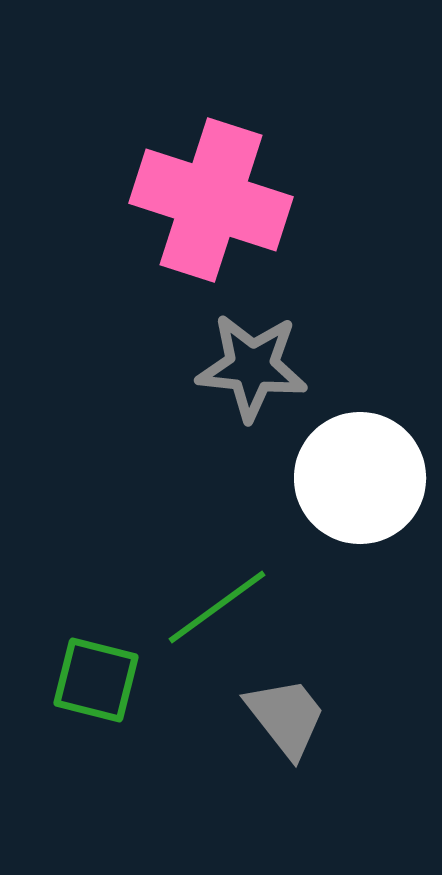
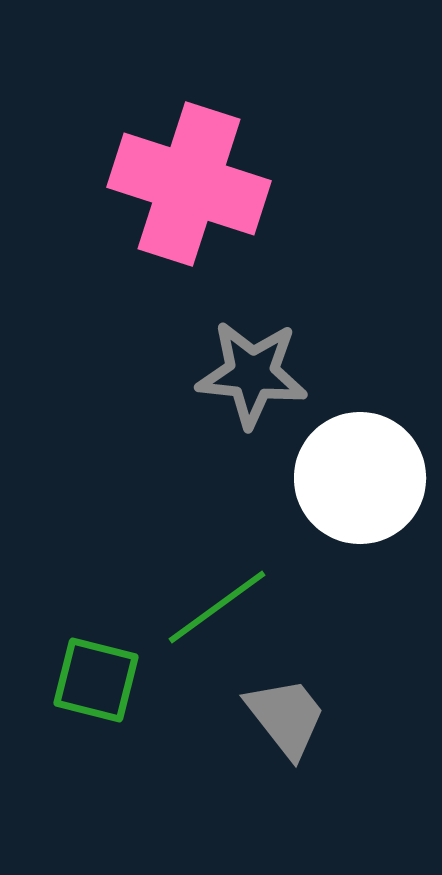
pink cross: moved 22 px left, 16 px up
gray star: moved 7 px down
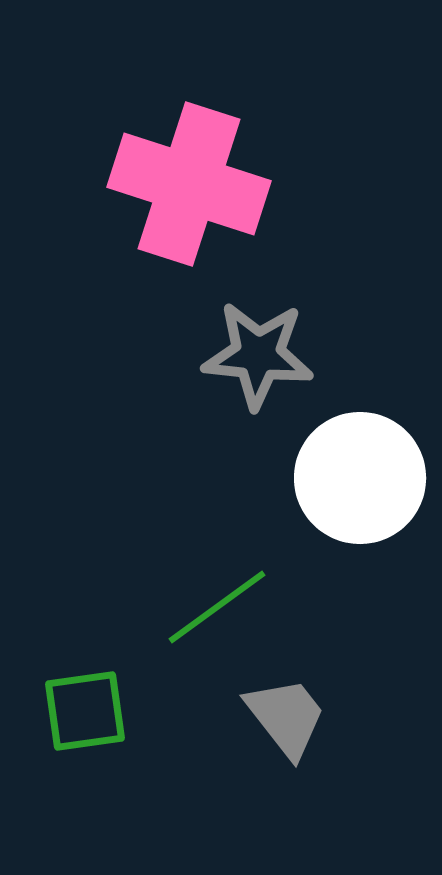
gray star: moved 6 px right, 19 px up
green square: moved 11 px left, 31 px down; rotated 22 degrees counterclockwise
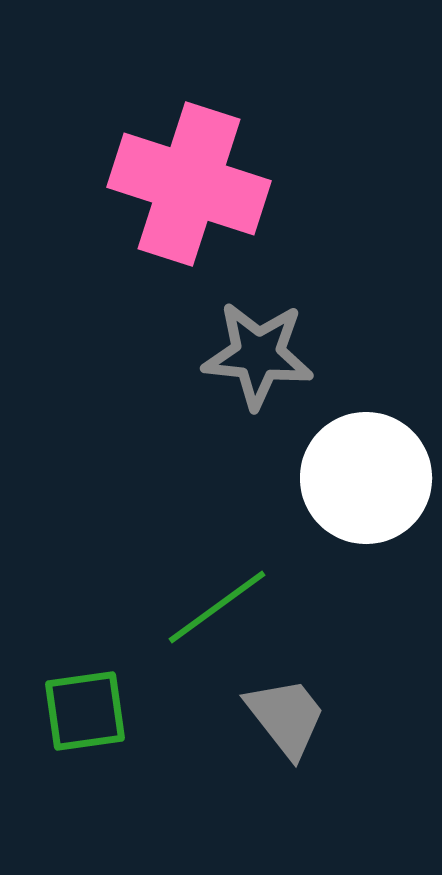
white circle: moved 6 px right
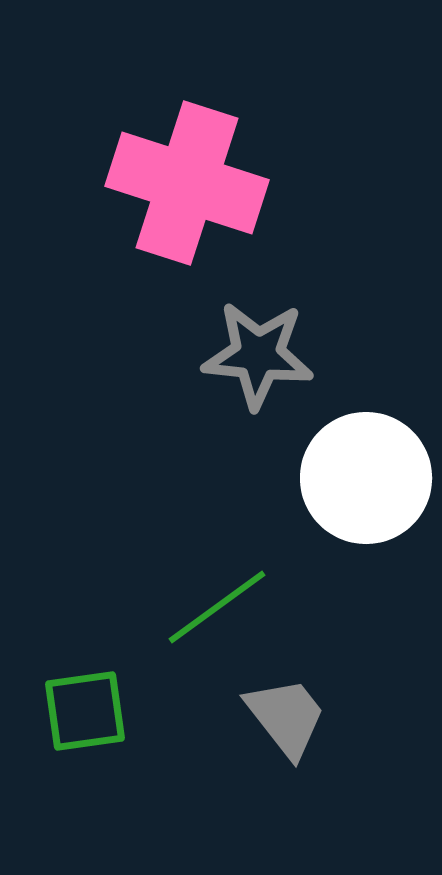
pink cross: moved 2 px left, 1 px up
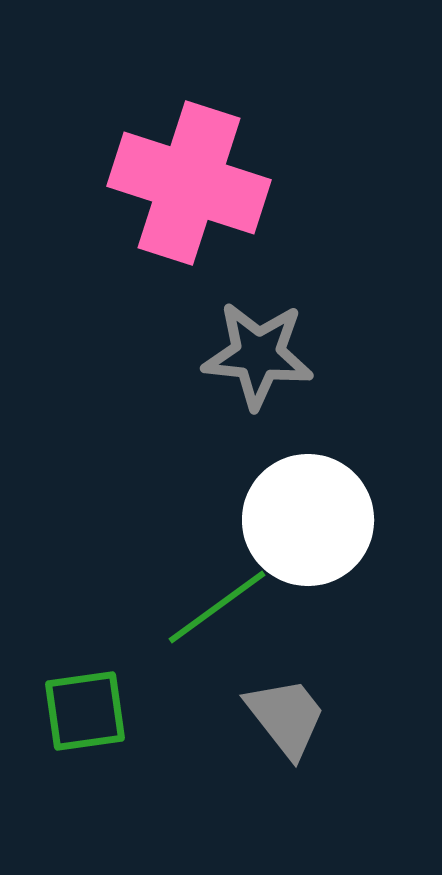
pink cross: moved 2 px right
white circle: moved 58 px left, 42 px down
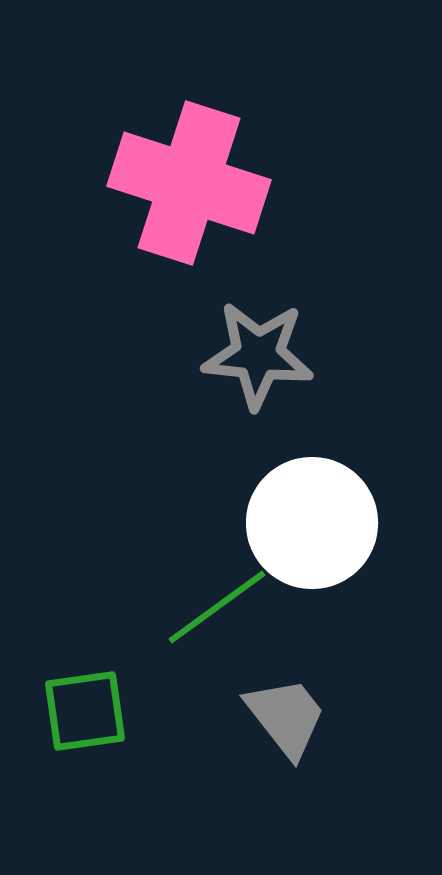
white circle: moved 4 px right, 3 px down
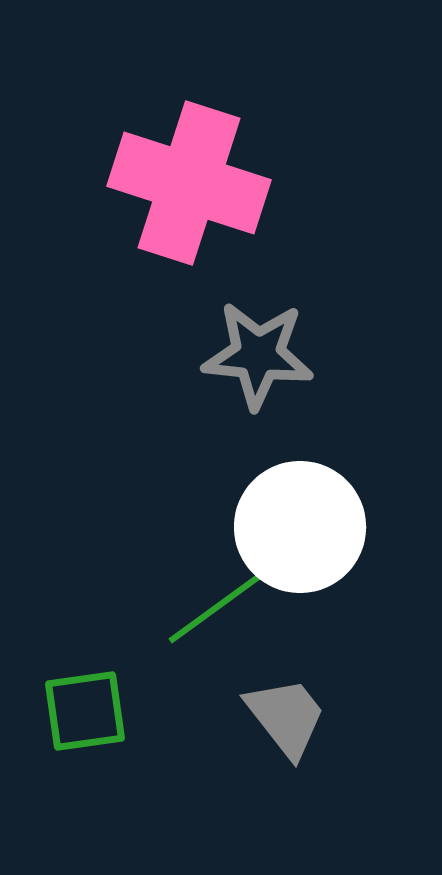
white circle: moved 12 px left, 4 px down
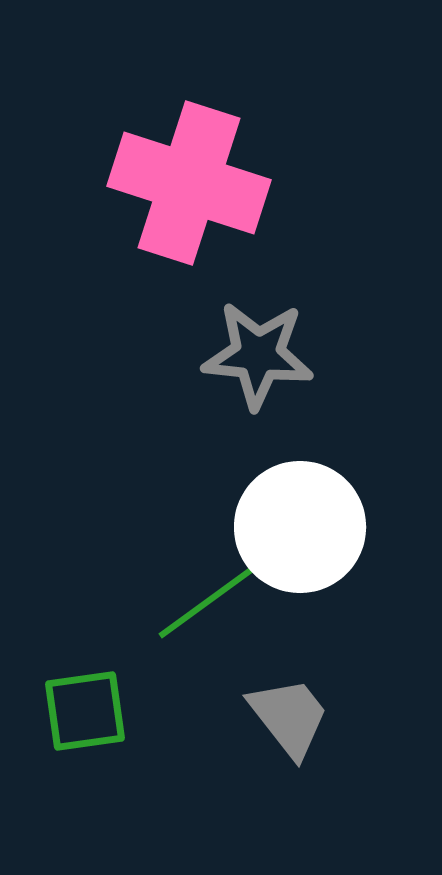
green line: moved 10 px left, 5 px up
gray trapezoid: moved 3 px right
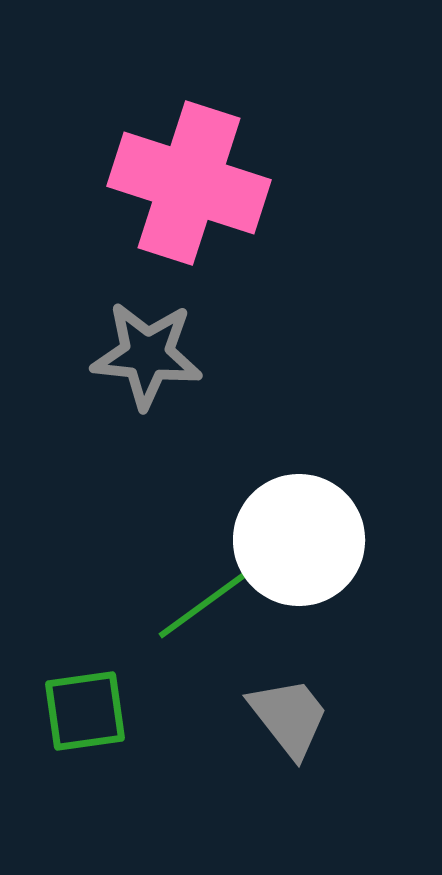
gray star: moved 111 px left
white circle: moved 1 px left, 13 px down
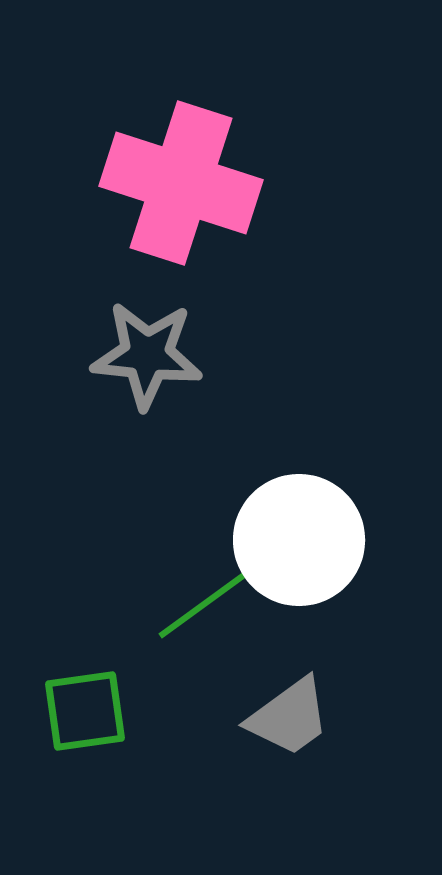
pink cross: moved 8 px left
gray trapezoid: rotated 92 degrees clockwise
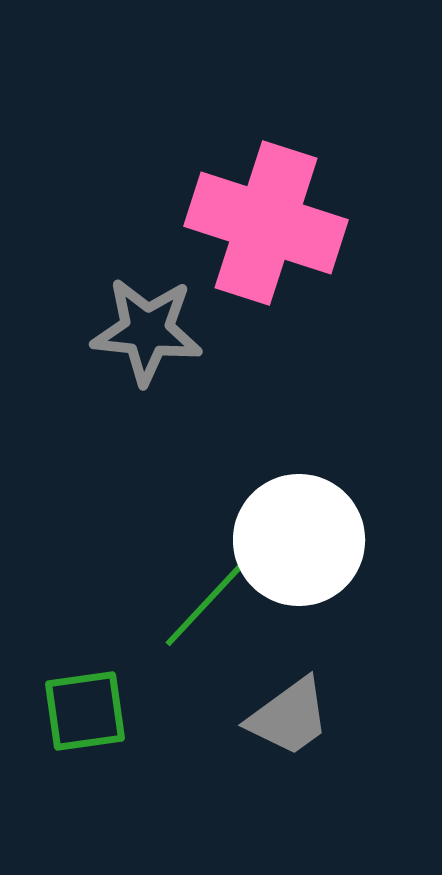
pink cross: moved 85 px right, 40 px down
gray star: moved 24 px up
green line: rotated 11 degrees counterclockwise
